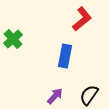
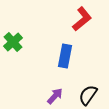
green cross: moved 3 px down
black semicircle: moved 1 px left
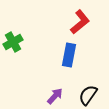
red L-shape: moved 2 px left, 3 px down
green cross: rotated 12 degrees clockwise
blue rectangle: moved 4 px right, 1 px up
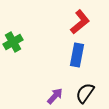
blue rectangle: moved 8 px right
black semicircle: moved 3 px left, 2 px up
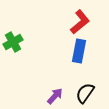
blue rectangle: moved 2 px right, 4 px up
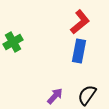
black semicircle: moved 2 px right, 2 px down
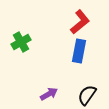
green cross: moved 8 px right
purple arrow: moved 6 px left, 2 px up; rotated 18 degrees clockwise
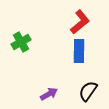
blue rectangle: rotated 10 degrees counterclockwise
black semicircle: moved 1 px right, 4 px up
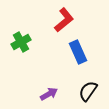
red L-shape: moved 16 px left, 2 px up
blue rectangle: moved 1 px left, 1 px down; rotated 25 degrees counterclockwise
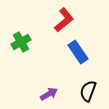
blue rectangle: rotated 10 degrees counterclockwise
black semicircle: rotated 15 degrees counterclockwise
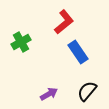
red L-shape: moved 2 px down
black semicircle: moved 1 px left; rotated 20 degrees clockwise
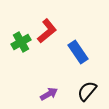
red L-shape: moved 17 px left, 9 px down
